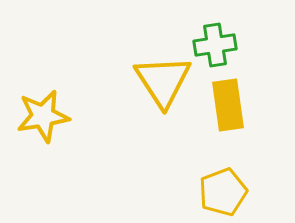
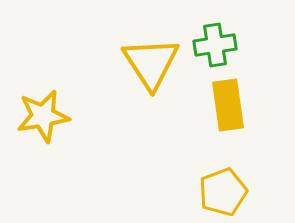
yellow triangle: moved 12 px left, 18 px up
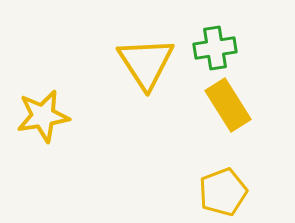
green cross: moved 3 px down
yellow triangle: moved 5 px left
yellow rectangle: rotated 24 degrees counterclockwise
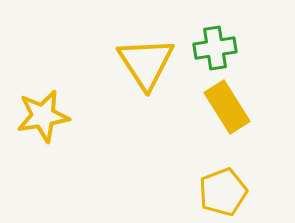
yellow rectangle: moved 1 px left, 2 px down
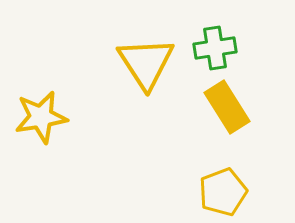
yellow star: moved 2 px left, 1 px down
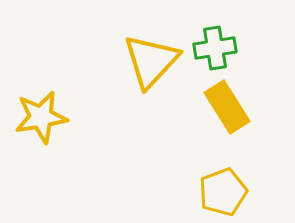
yellow triangle: moved 5 px right, 2 px up; rotated 16 degrees clockwise
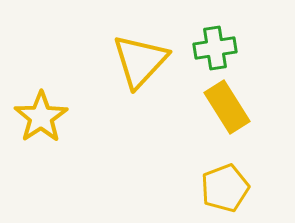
yellow triangle: moved 11 px left
yellow star: rotated 24 degrees counterclockwise
yellow pentagon: moved 2 px right, 4 px up
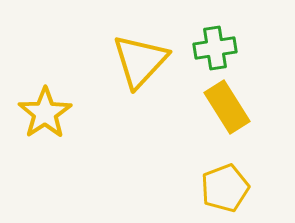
yellow star: moved 4 px right, 4 px up
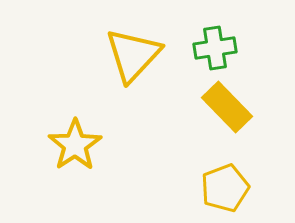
yellow triangle: moved 7 px left, 6 px up
yellow rectangle: rotated 12 degrees counterclockwise
yellow star: moved 30 px right, 32 px down
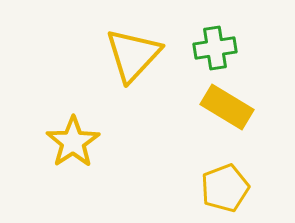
yellow rectangle: rotated 15 degrees counterclockwise
yellow star: moved 2 px left, 3 px up
